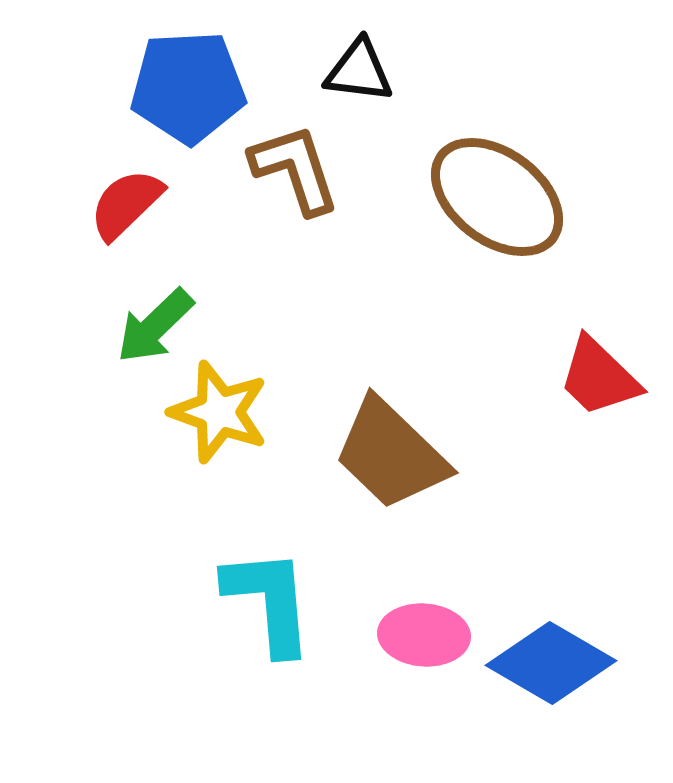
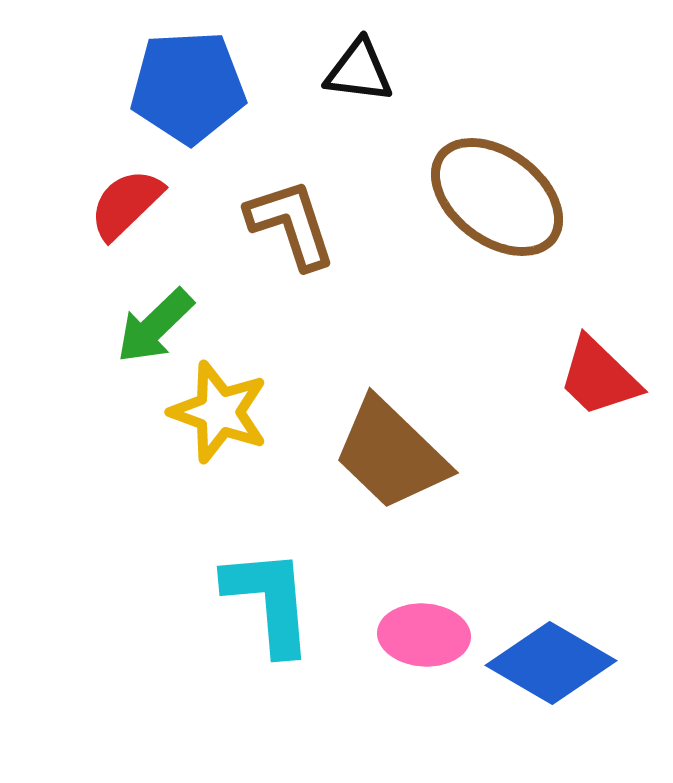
brown L-shape: moved 4 px left, 55 px down
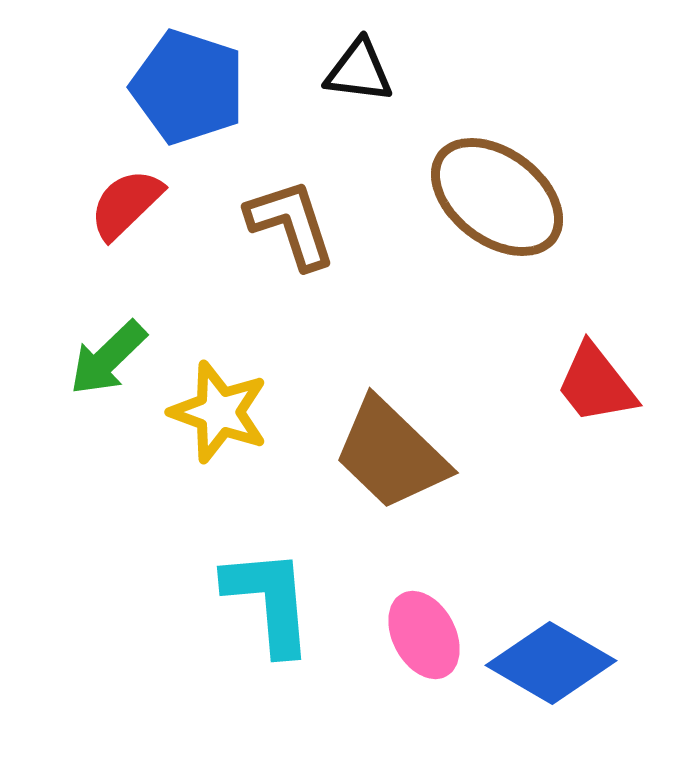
blue pentagon: rotated 21 degrees clockwise
green arrow: moved 47 px left, 32 px down
red trapezoid: moved 3 px left, 7 px down; rotated 8 degrees clockwise
pink ellipse: rotated 58 degrees clockwise
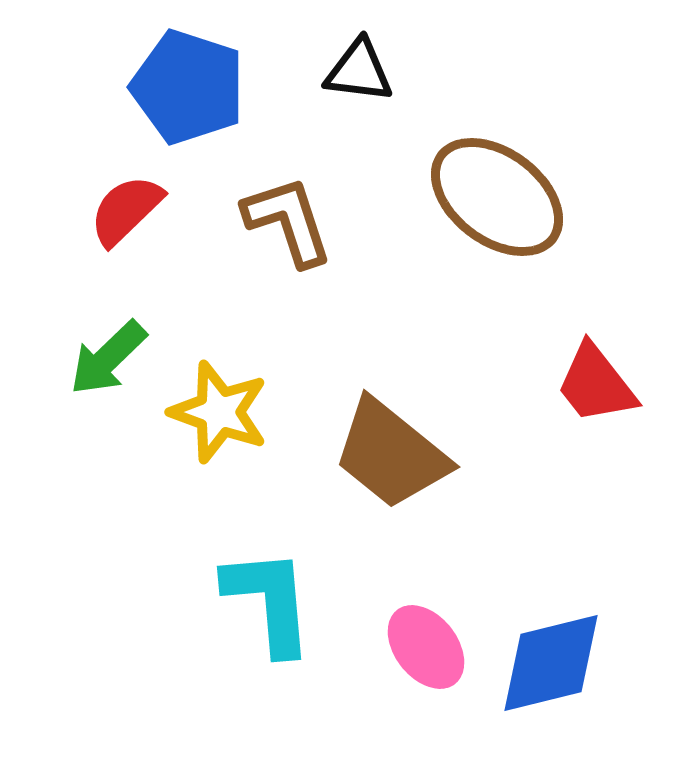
red semicircle: moved 6 px down
brown L-shape: moved 3 px left, 3 px up
brown trapezoid: rotated 5 degrees counterclockwise
pink ellipse: moved 2 px right, 12 px down; rotated 10 degrees counterclockwise
blue diamond: rotated 44 degrees counterclockwise
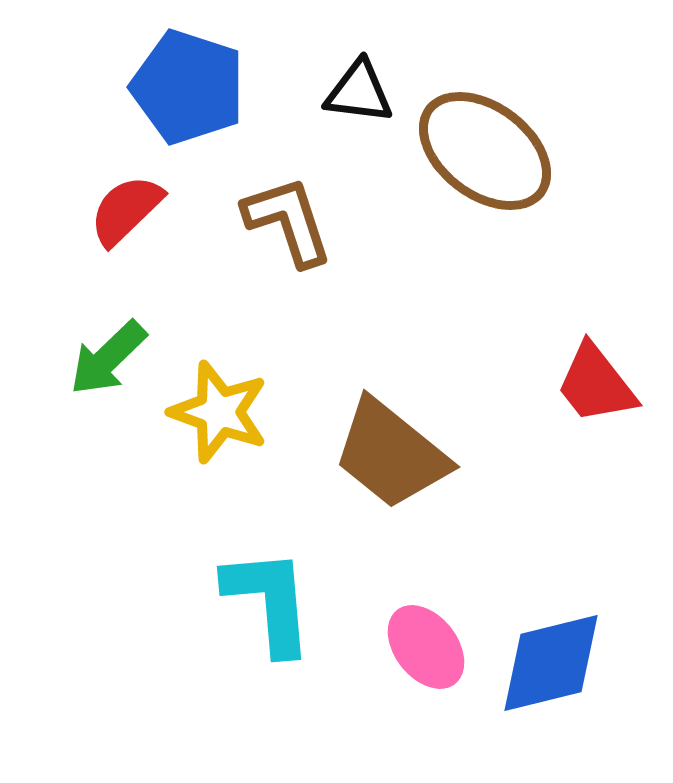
black triangle: moved 21 px down
brown ellipse: moved 12 px left, 46 px up
